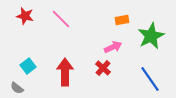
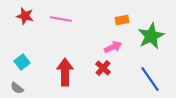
pink line: rotated 35 degrees counterclockwise
cyan square: moved 6 px left, 4 px up
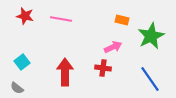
orange rectangle: rotated 24 degrees clockwise
red cross: rotated 35 degrees counterclockwise
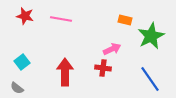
orange rectangle: moved 3 px right
pink arrow: moved 1 px left, 2 px down
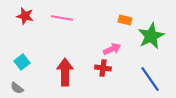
pink line: moved 1 px right, 1 px up
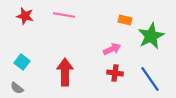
pink line: moved 2 px right, 3 px up
cyan square: rotated 14 degrees counterclockwise
red cross: moved 12 px right, 5 px down
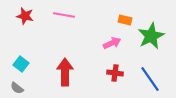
pink arrow: moved 6 px up
cyan square: moved 1 px left, 2 px down
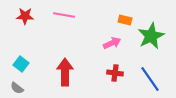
red star: rotated 12 degrees counterclockwise
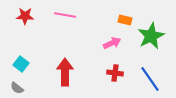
pink line: moved 1 px right
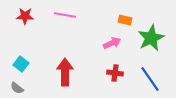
green star: moved 2 px down
